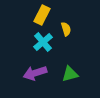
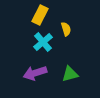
yellow rectangle: moved 2 px left
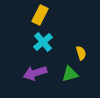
yellow semicircle: moved 15 px right, 24 px down
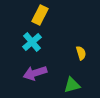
cyan cross: moved 11 px left
green triangle: moved 2 px right, 11 px down
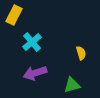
yellow rectangle: moved 26 px left
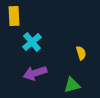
yellow rectangle: moved 1 px down; rotated 30 degrees counterclockwise
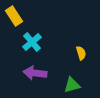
yellow rectangle: rotated 30 degrees counterclockwise
purple arrow: rotated 25 degrees clockwise
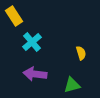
purple arrow: moved 1 px down
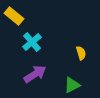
yellow rectangle: rotated 18 degrees counterclockwise
purple arrow: rotated 140 degrees clockwise
green triangle: rotated 12 degrees counterclockwise
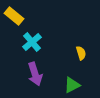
purple arrow: rotated 105 degrees clockwise
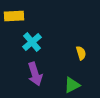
yellow rectangle: rotated 42 degrees counterclockwise
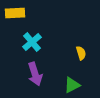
yellow rectangle: moved 1 px right, 3 px up
